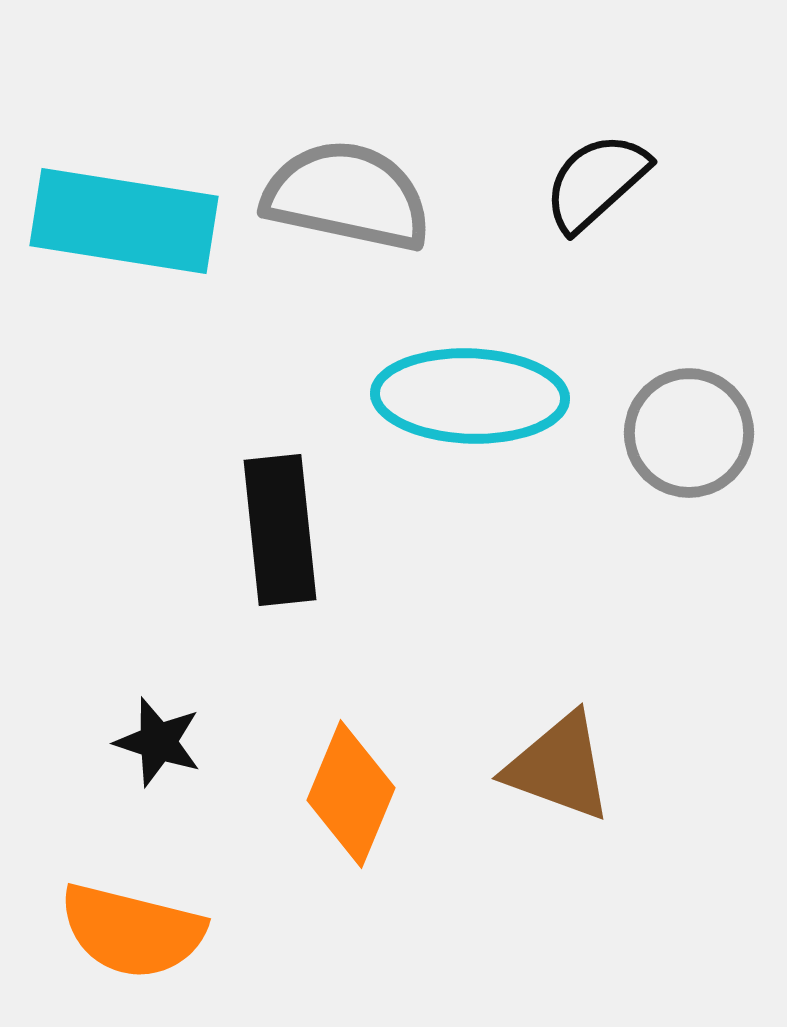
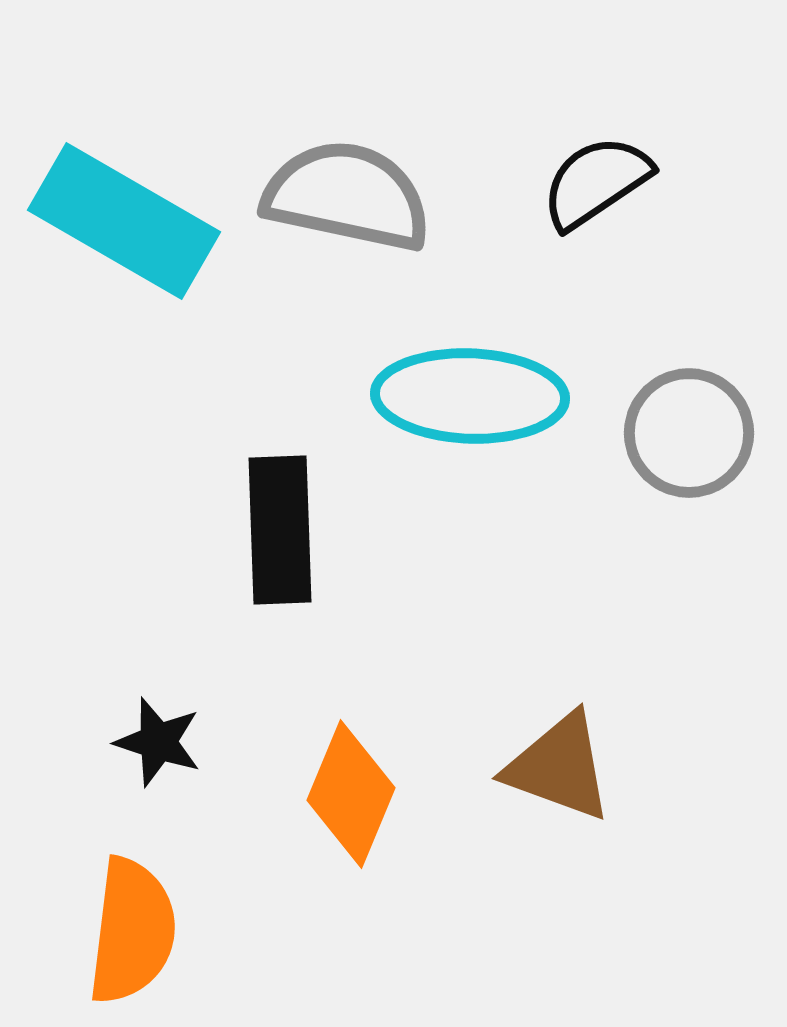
black semicircle: rotated 8 degrees clockwise
cyan rectangle: rotated 21 degrees clockwise
black rectangle: rotated 4 degrees clockwise
orange semicircle: rotated 97 degrees counterclockwise
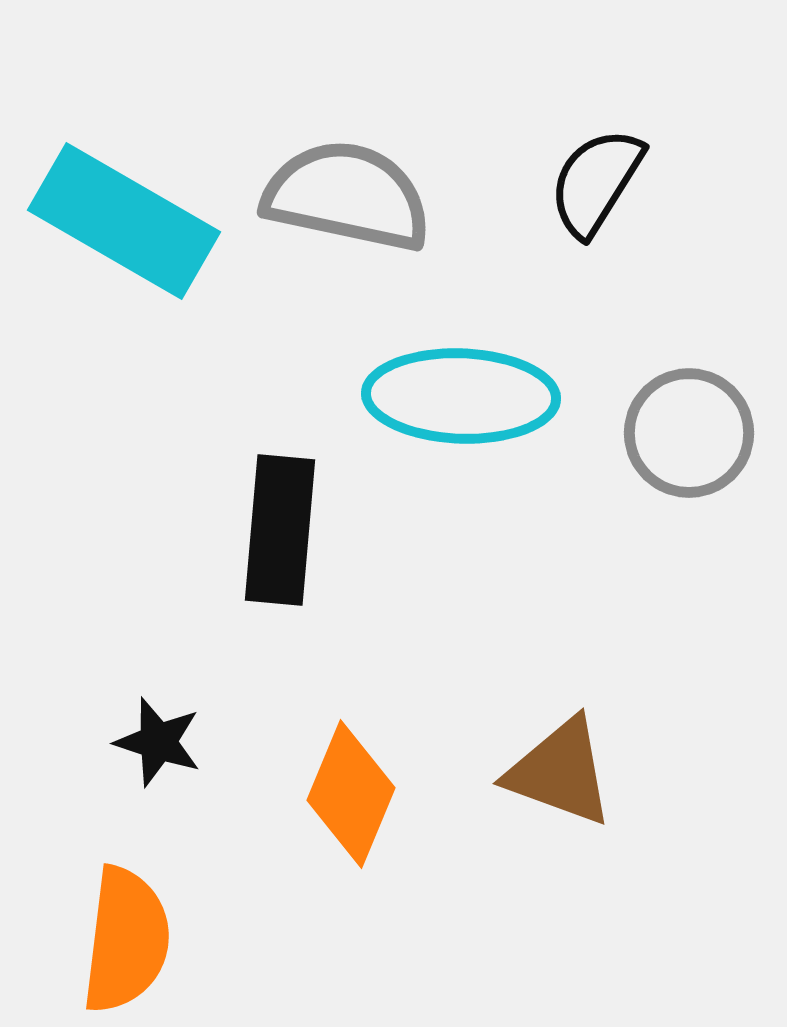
black semicircle: rotated 24 degrees counterclockwise
cyan ellipse: moved 9 px left
black rectangle: rotated 7 degrees clockwise
brown triangle: moved 1 px right, 5 px down
orange semicircle: moved 6 px left, 9 px down
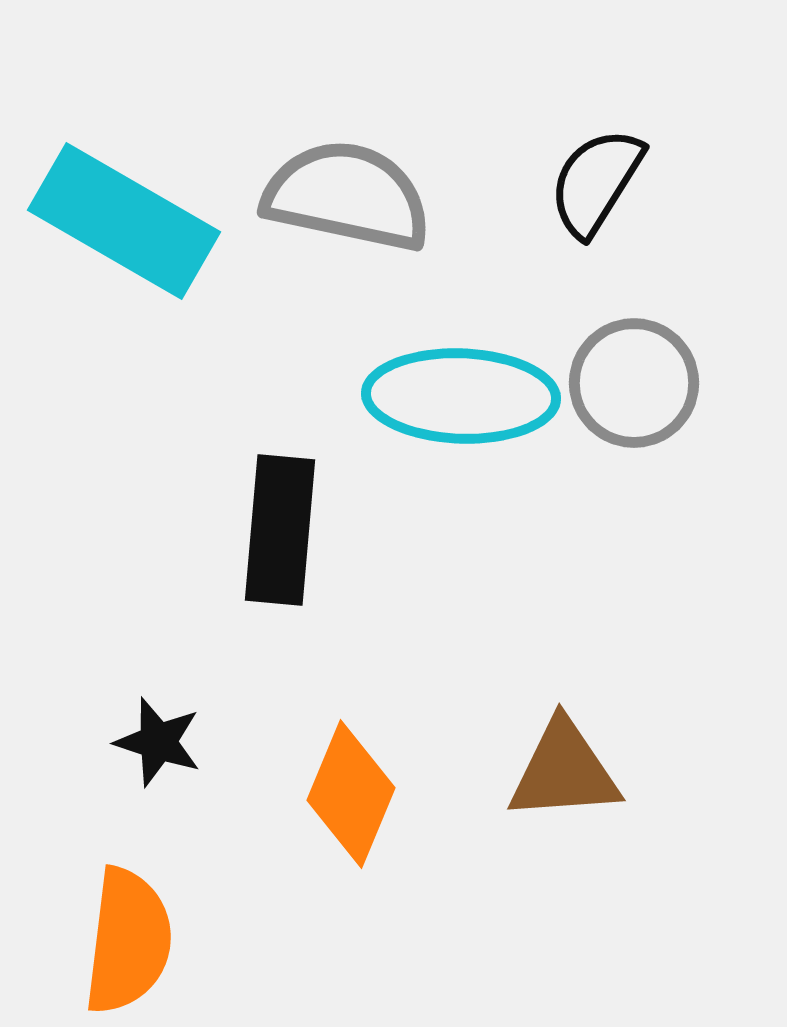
gray circle: moved 55 px left, 50 px up
brown triangle: moved 4 px right, 1 px up; rotated 24 degrees counterclockwise
orange semicircle: moved 2 px right, 1 px down
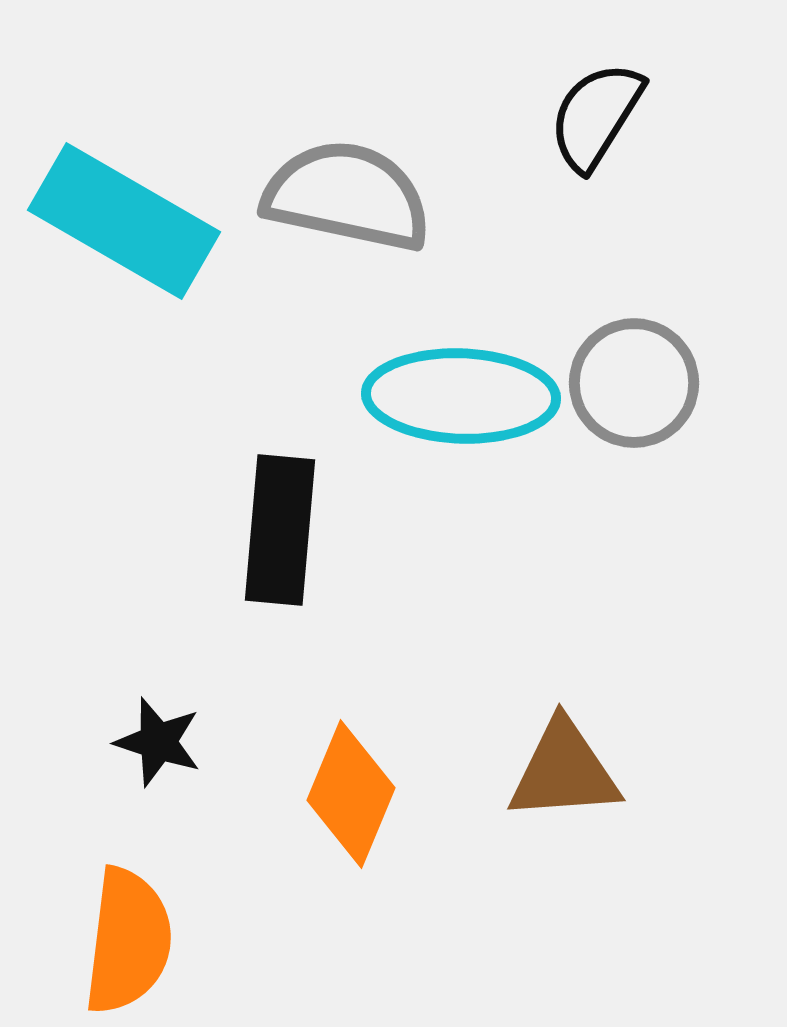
black semicircle: moved 66 px up
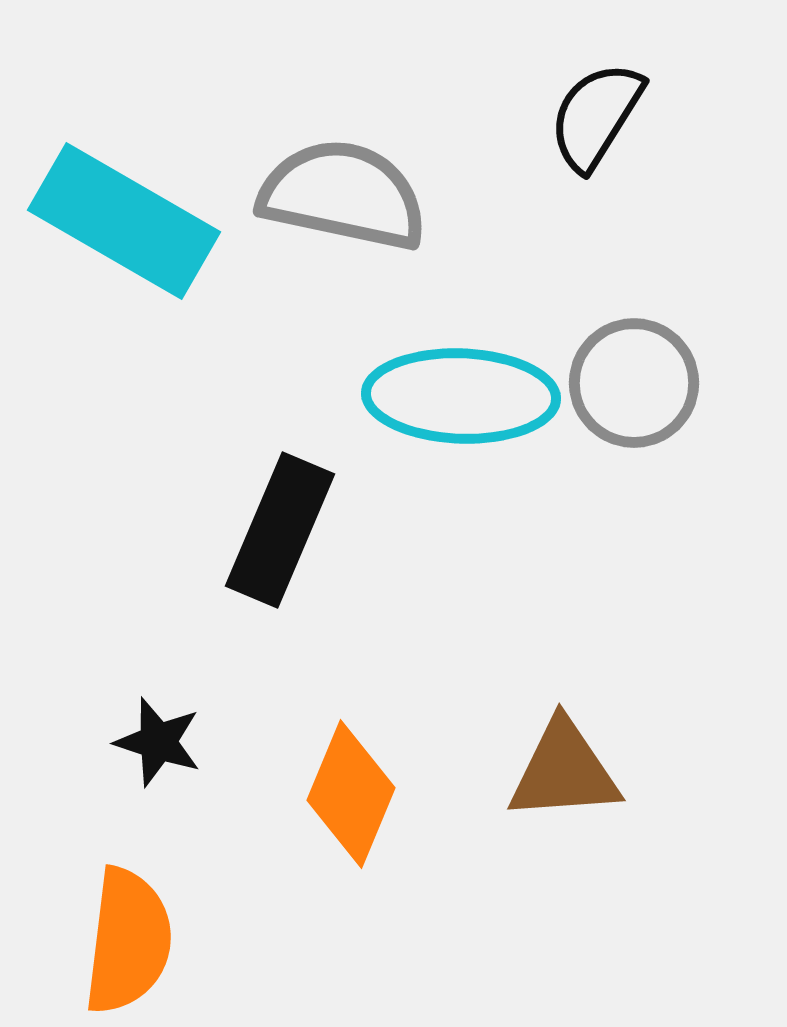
gray semicircle: moved 4 px left, 1 px up
black rectangle: rotated 18 degrees clockwise
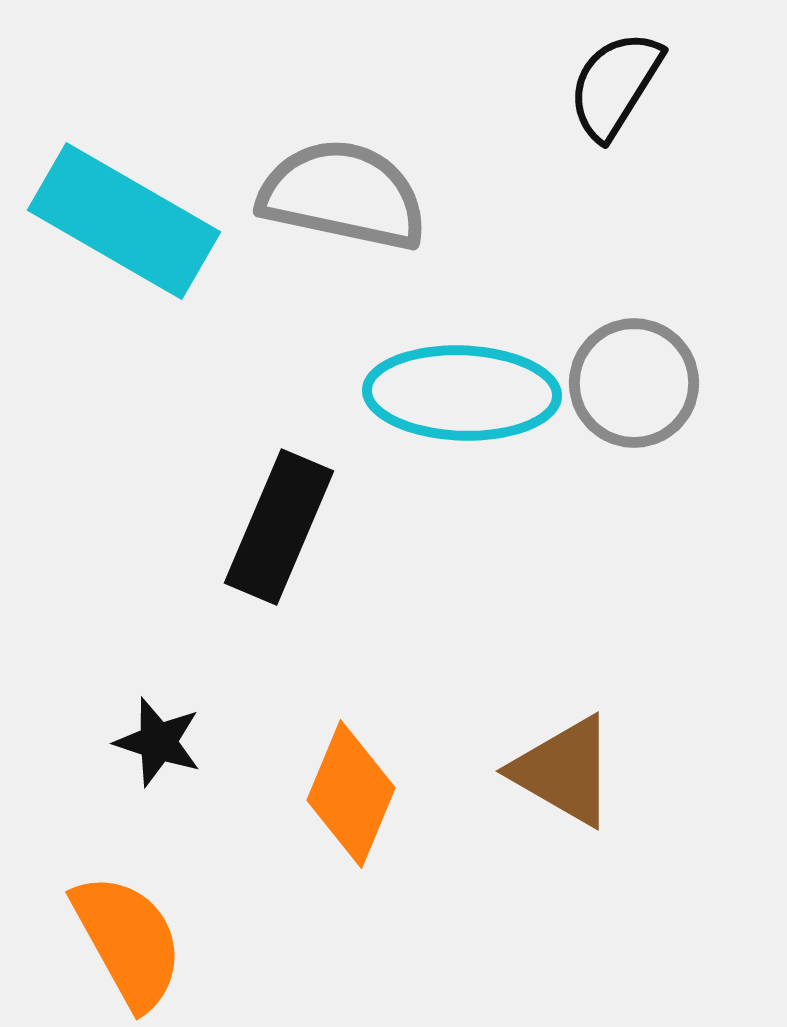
black semicircle: moved 19 px right, 31 px up
cyan ellipse: moved 1 px right, 3 px up
black rectangle: moved 1 px left, 3 px up
brown triangle: rotated 34 degrees clockwise
orange semicircle: rotated 36 degrees counterclockwise
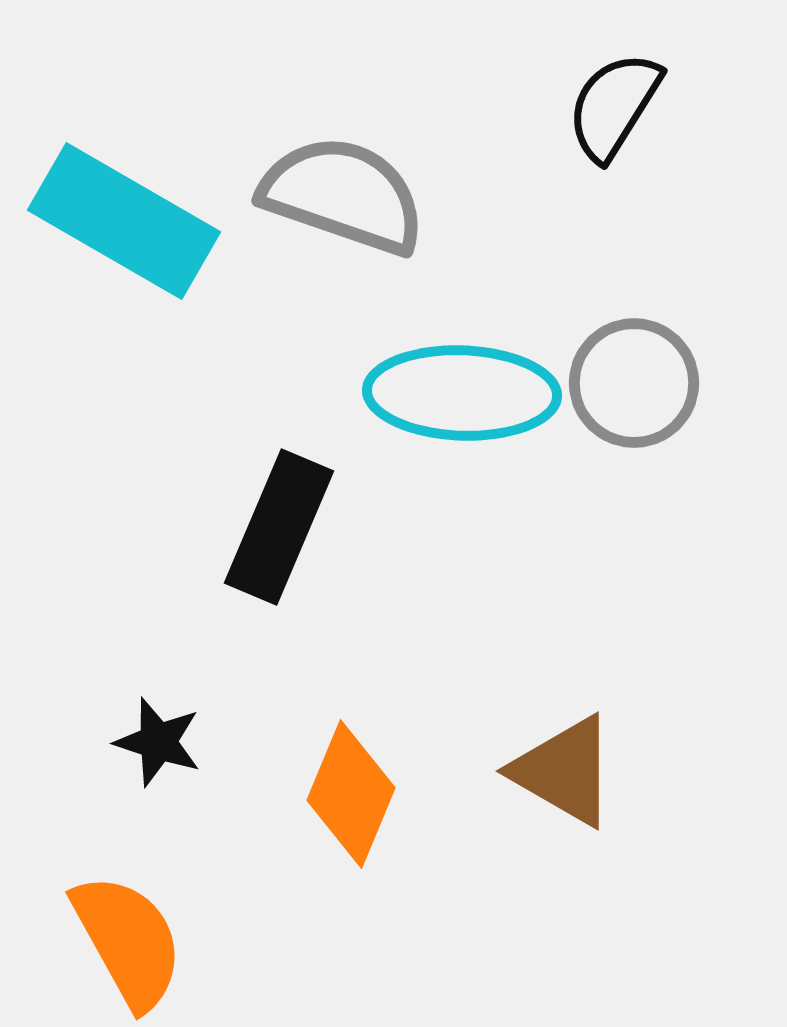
black semicircle: moved 1 px left, 21 px down
gray semicircle: rotated 7 degrees clockwise
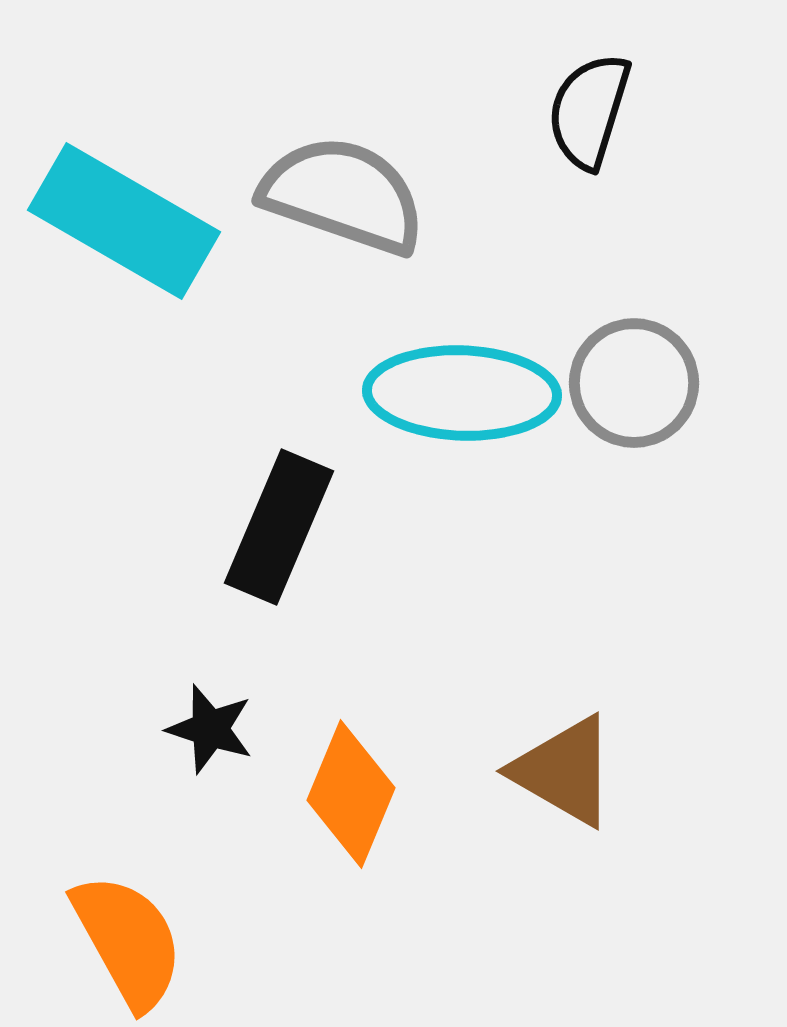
black semicircle: moved 25 px left, 5 px down; rotated 15 degrees counterclockwise
black star: moved 52 px right, 13 px up
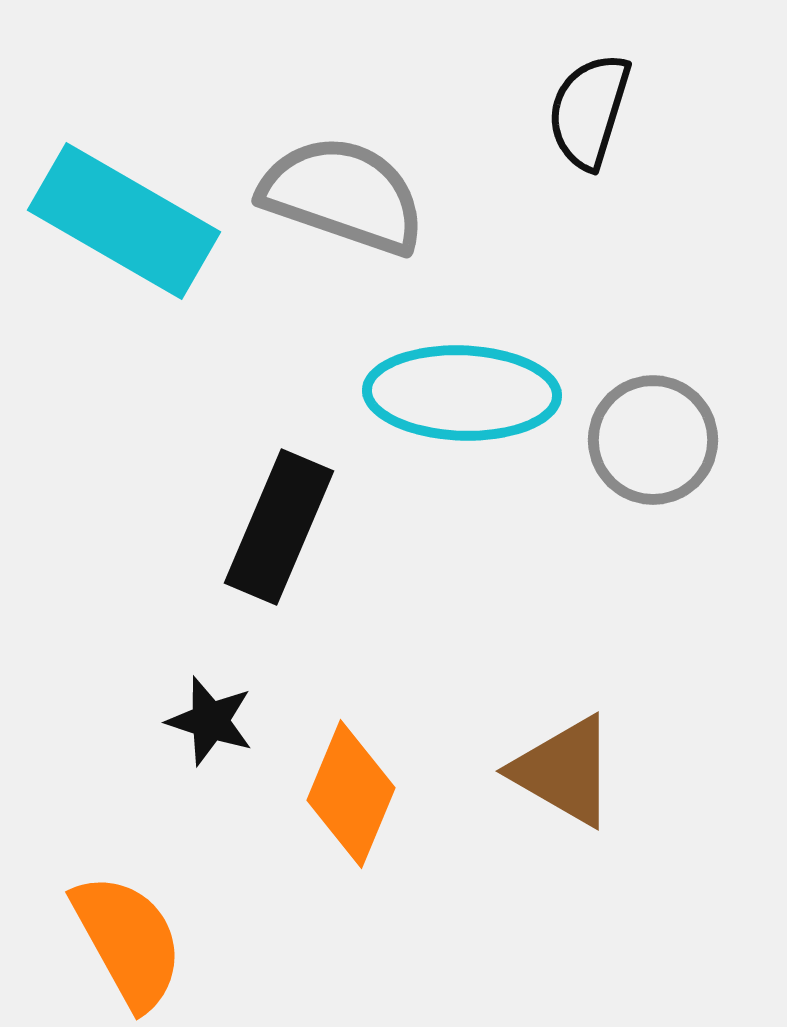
gray circle: moved 19 px right, 57 px down
black star: moved 8 px up
